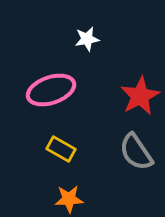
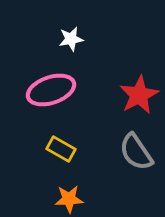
white star: moved 16 px left
red star: moved 1 px left, 1 px up
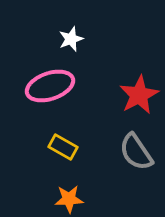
white star: rotated 10 degrees counterclockwise
pink ellipse: moved 1 px left, 4 px up
yellow rectangle: moved 2 px right, 2 px up
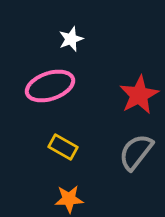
gray semicircle: rotated 72 degrees clockwise
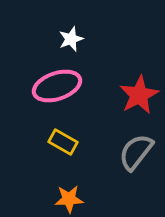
pink ellipse: moved 7 px right
yellow rectangle: moved 5 px up
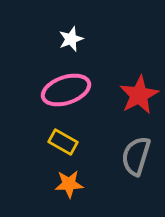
pink ellipse: moved 9 px right, 4 px down
gray semicircle: moved 4 px down; rotated 21 degrees counterclockwise
orange star: moved 15 px up
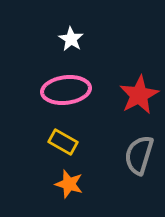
white star: rotated 20 degrees counterclockwise
pink ellipse: rotated 12 degrees clockwise
gray semicircle: moved 3 px right, 1 px up
orange star: rotated 20 degrees clockwise
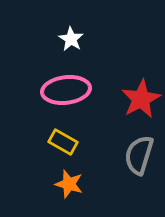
red star: moved 2 px right, 4 px down
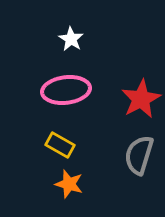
yellow rectangle: moved 3 px left, 3 px down
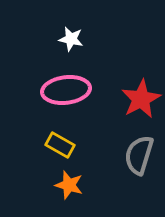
white star: rotated 20 degrees counterclockwise
orange star: moved 1 px down
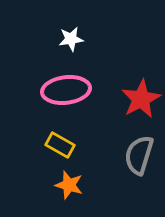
white star: rotated 20 degrees counterclockwise
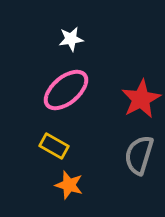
pink ellipse: rotated 33 degrees counterclockwise
yellow rectangle: moved 6 px left, 1 px down
